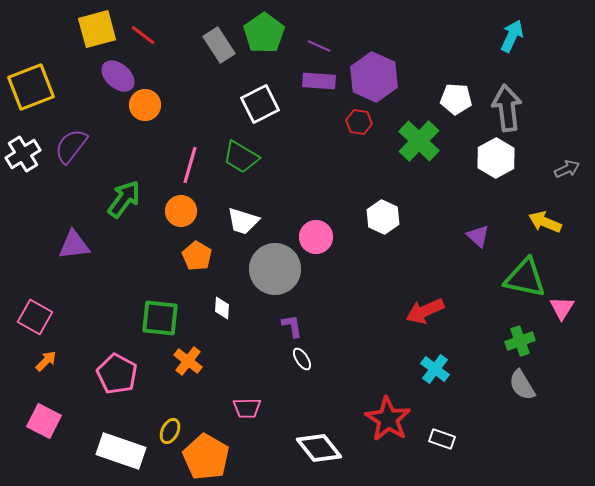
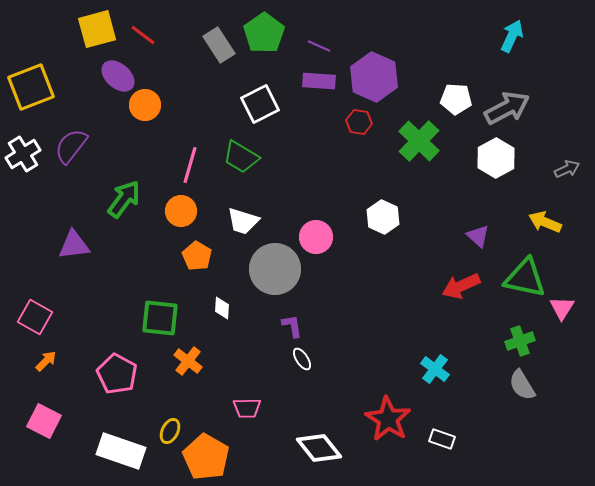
gray arrow at (507, 108): rotated 69 degrees clockwise
red arrow at (425, 311): moved 36 px right, 25 px up
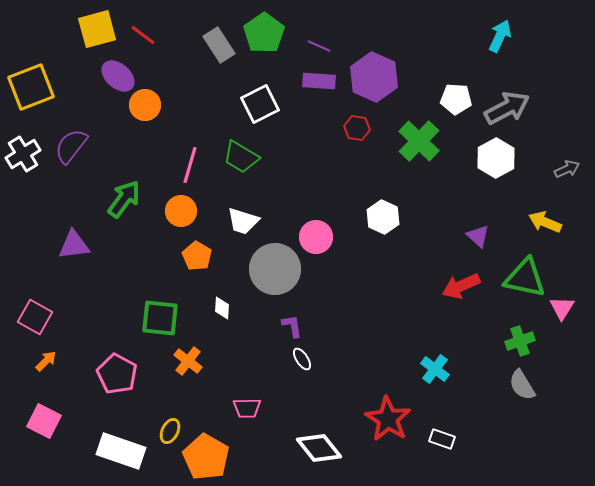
cyan arrow at (512, 36): moved 12 px left
red hexagon at (359, 122): moved 2 px left, 6 px down
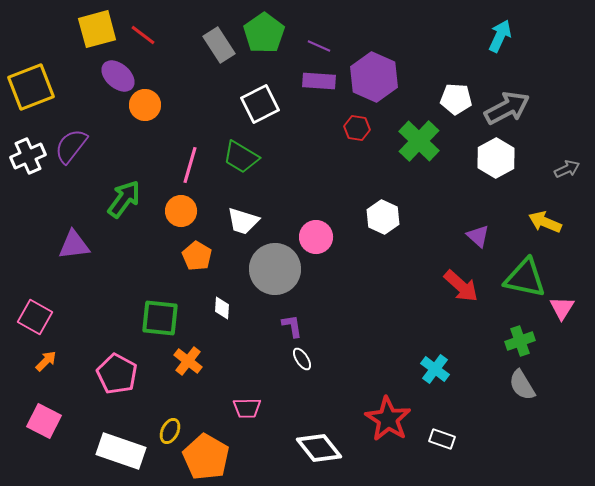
white cross at (23, 154): moved 5 px right, 2 px down; rotated 8 degrees clockwise
red arrow at (461, 286): rotated 114 degrees counterclockwise
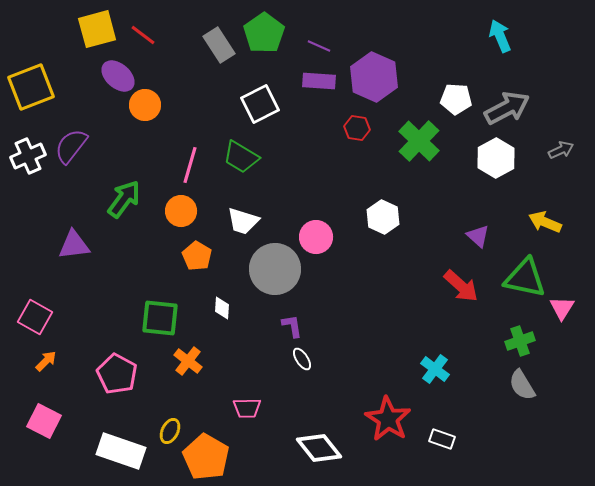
cyan arrow at (500, 36): rotated 48 degrees counterclockwise
gray arrow at (567, 169): moved 6 px left, 19 px up
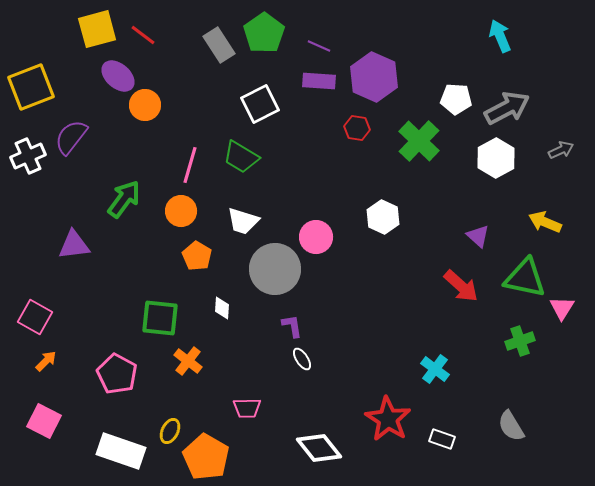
purple semicircle at (71, 146): moved 9 px up
gray semicircle at (522, 385): moved 11 px left, 41 px down
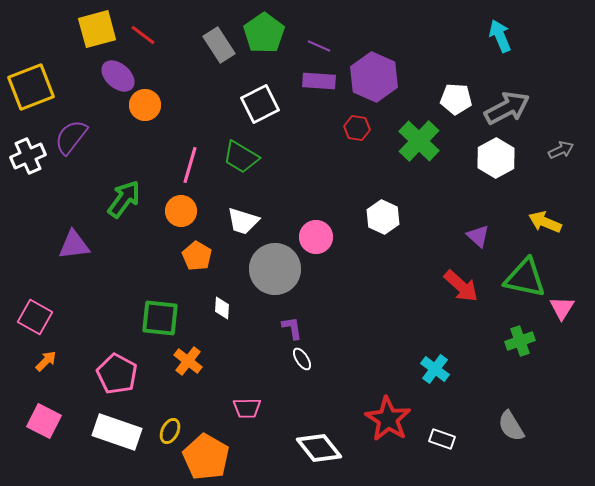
purple L-shape at (292, 326): moved 2 px down
white rectangle at (121, 451): moved 4 px left, 19 px up
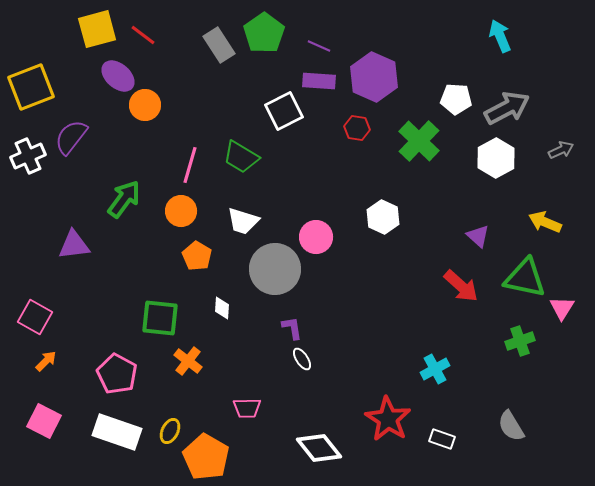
white square at (260, 104): moved 24 px right, 7 px down
cyan cross at (435, 369): rotated 24 degrees clockwise
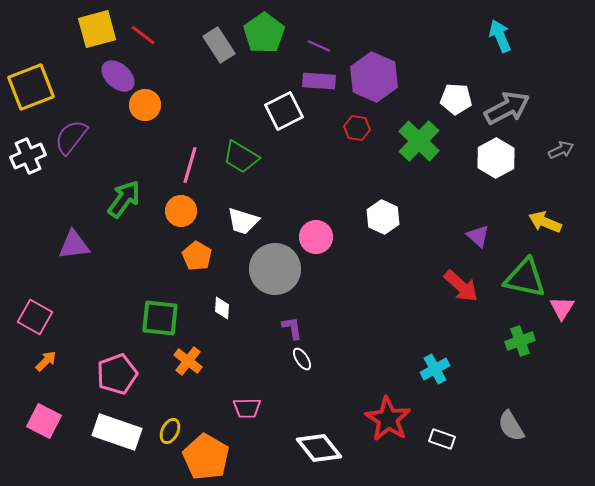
pink pentagon at (117, 374): rotated 24 degrees clockwise
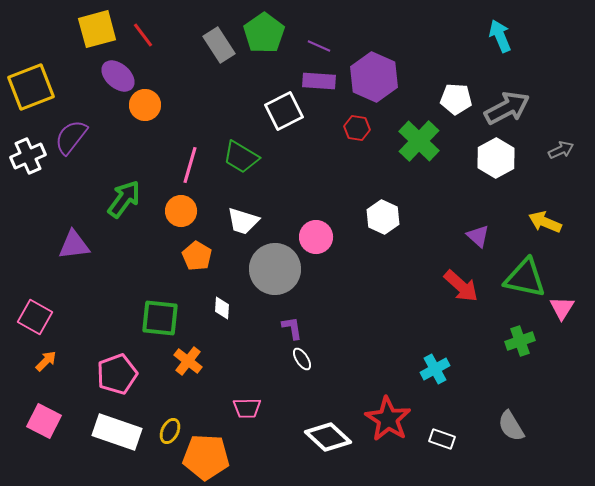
red line at (143, 35): rotated 16 degrees clockwise
white diamond at (319, 448): moved 9 px right, 11 px up; rotated 9 degrees counterclockwise
orange pentagon at (206, 457): rotated 27 degrees counterclockwise
